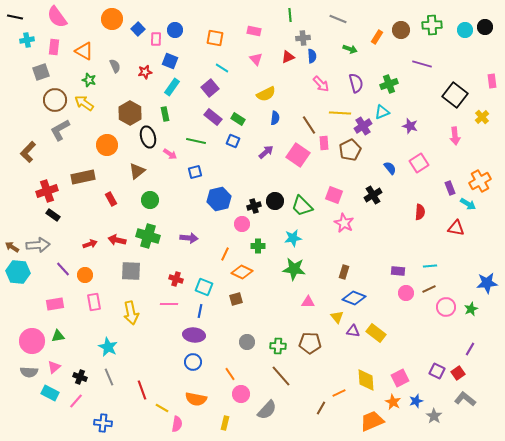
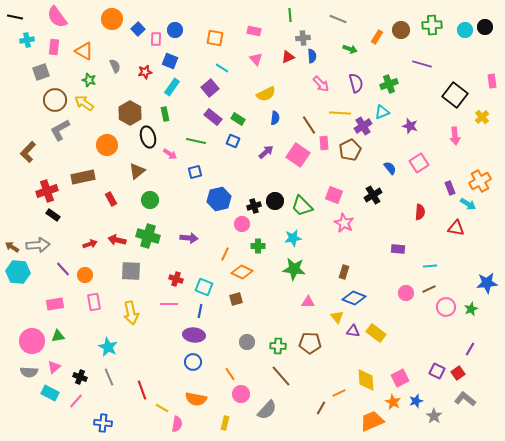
purple rectangle at (398, 271): moved 22 px up
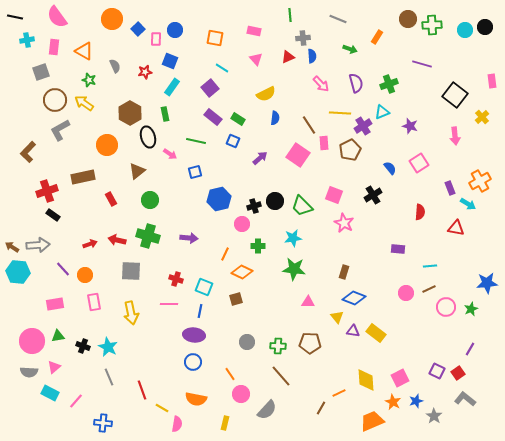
brown circle at (401, 30): moved 7 px right, 11 px up
purple arrow at (266, 152): moved 6 px left, 6 px down
black cross at (80, 377): moved 3 px right, 31 px up
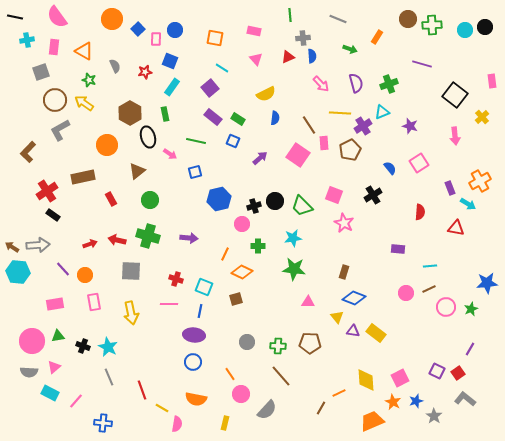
red cross at (47, 191): rotated 15 degrees counterclockwise
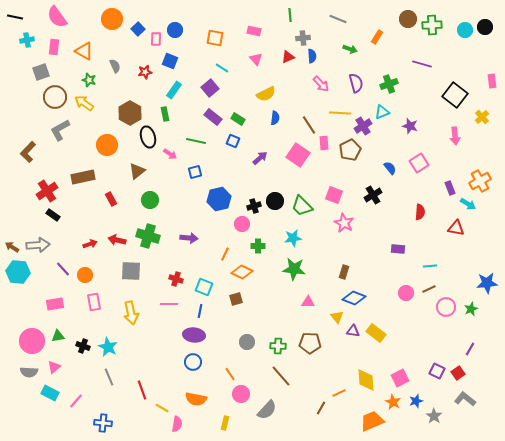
cyan rectangle at (172, 87): moved 2 px right, 3 px down
brown circle at (55, 100): moved 3 px up
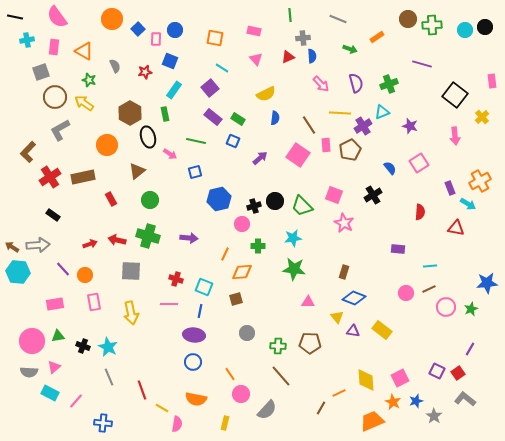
orange rectangle at (377, 37): rotated 24 degrees clockwise
pink rectangle at (324, 143): moved 2 px right, 2 px down
red cross at (47, 191): moved 3 px right, 14 px up
orange diamond at (242, 272): rotated 30 degrees counterclockwise
yellow rectangle at (376, 333): moved 6 px right, 3 px up
gray circle at (247, 342): moved 9 px up
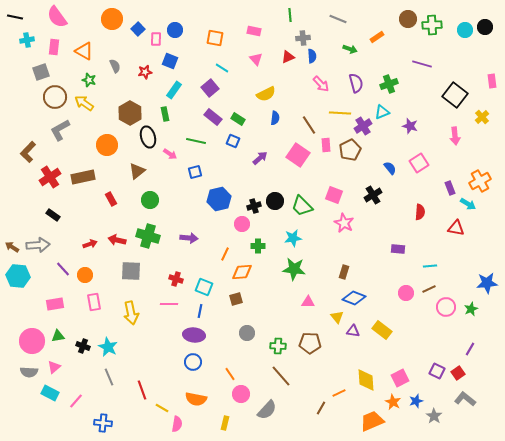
cyan hexagon at (18, 272): moved 4 px down
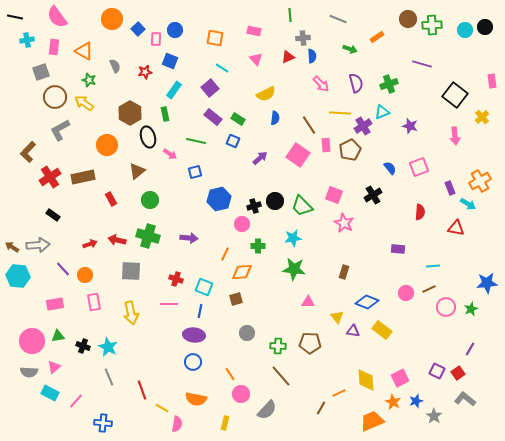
pink square at (419, 163): moved 4 px down; rotated 12 degrees clockwise
cyan line at (430, 266): moved 3 px right
blue diamond at (354, 298): moved 13 px right, 4 px down
